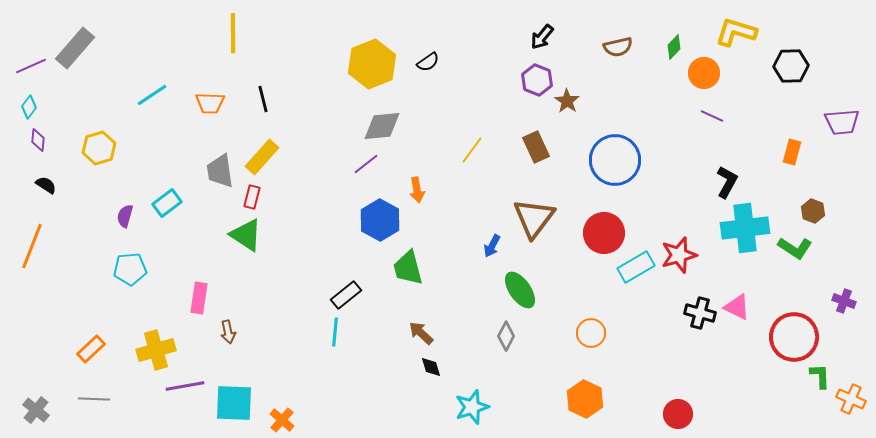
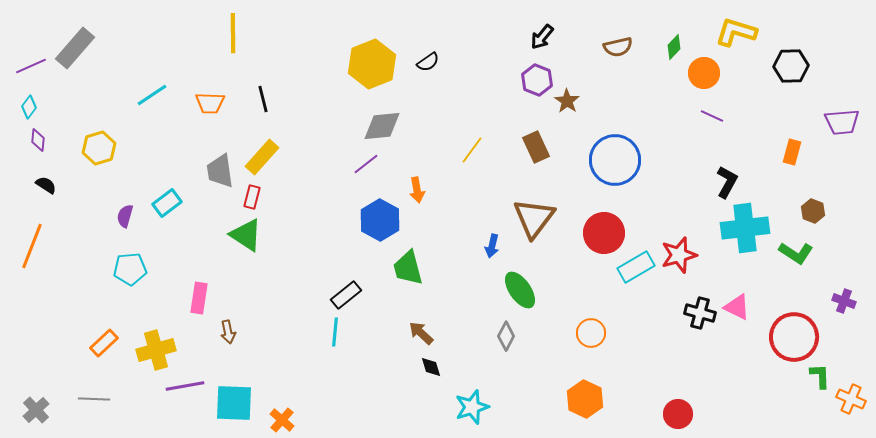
blue arrow at (492, 246): rotated 15 degrees counterclockwise
green L-shape at (795, 248): moved 1 px right, 5 px down
orange rectangle at (91, 349): moved 13 px right, 6 px up
gray cross at (36, 410): rotated 8 degrees clockwise
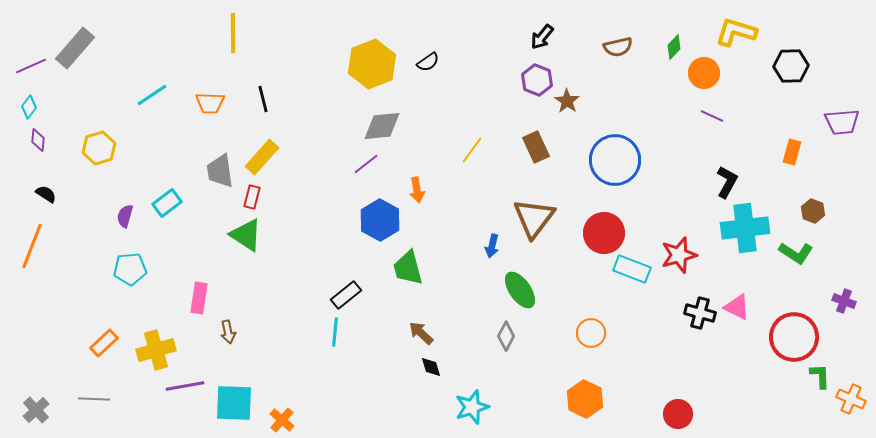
black semicircle at (46, 185): moved 9 px down
cyan rectangle at (636, 267): moved 4 px left, 2 px down; rotated 51 degrees clockwise
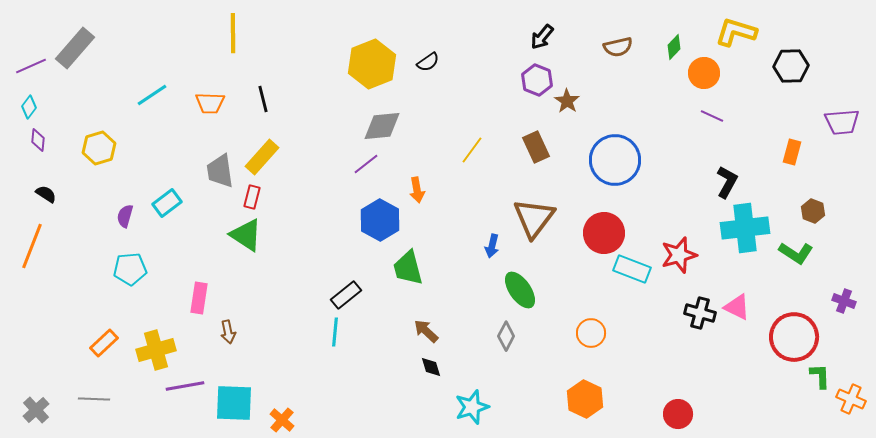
brown arrow at (421, 333): moved 5 px right, 2 px up
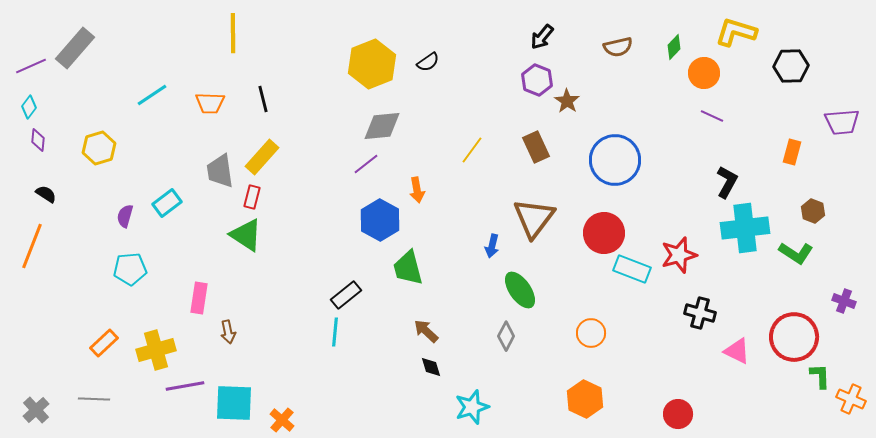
pink triangle at (737, 307): moved 44 px down
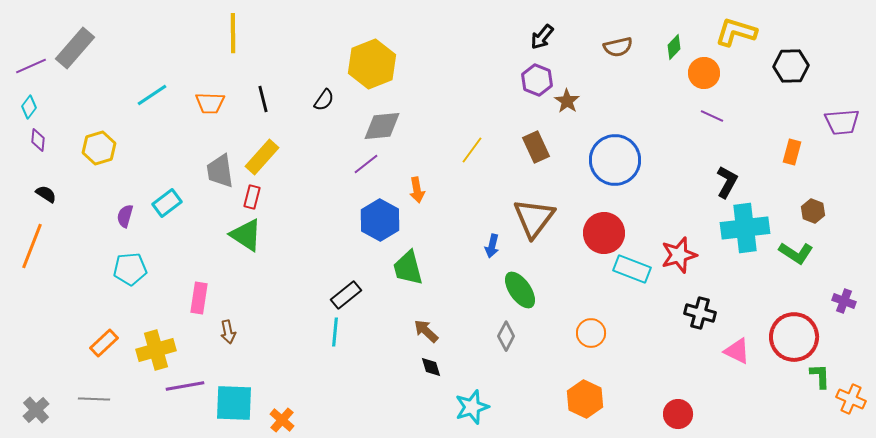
black semicircle at (428, 62): moved 104 px left, 38 px down; rotated 20 degrees counterclockwise
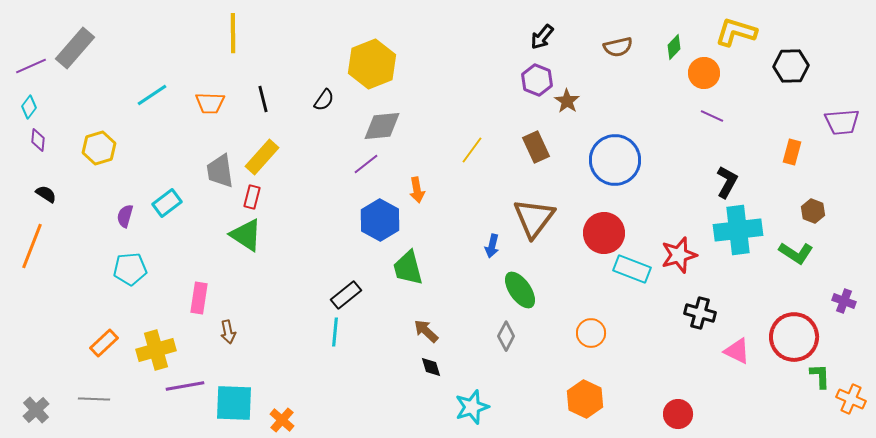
cyan cross at (745, 228): moved 7 px left, 2 px down
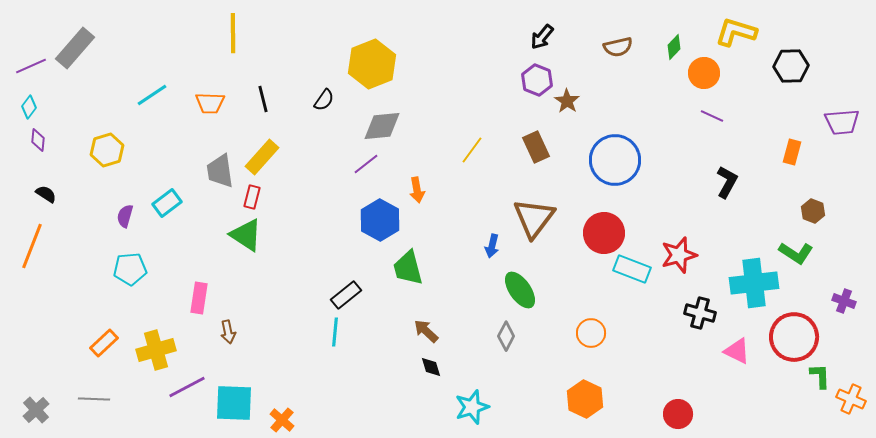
yellow hexagon at (99, 148): moved 8 px right, 2 px down
cyan cross at (738, 230): moved 16 px right, 53 px down
purple line at (185, 386): moved 2 px right, 1 px down; rotated 18 degrees counterclockwise
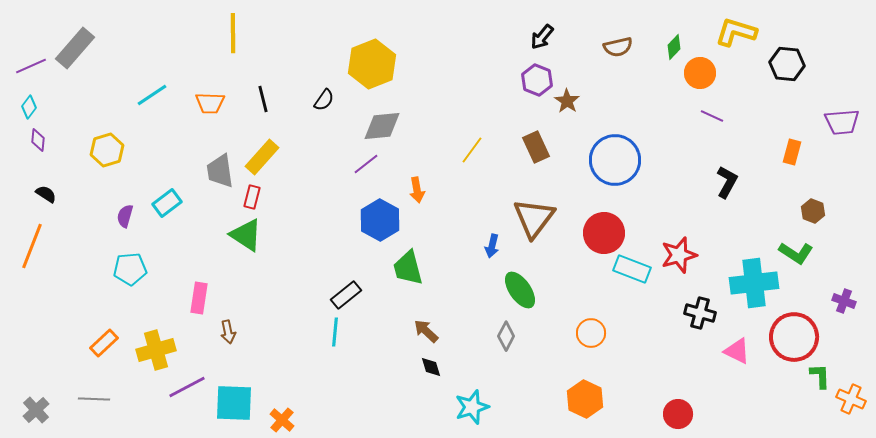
black hexagon at (791, 66): moved 4 px left, 2 px up; rotated 8 degrees clockwise
orange circle at (704, 73): moved 4 px left
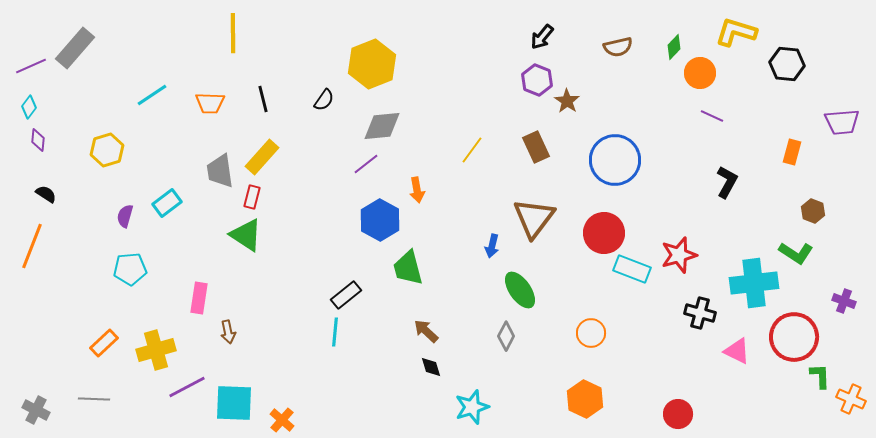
gray cross at (36, 410): rotated 20 degrees counterclockwise
